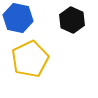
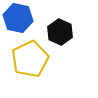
black hexagon: moved 12 px left, 12 px down
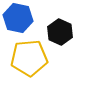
yellow pentagon: moved 1 px left, 1 px up; rotated 21 degrees clockwise
